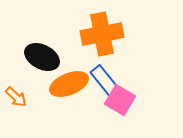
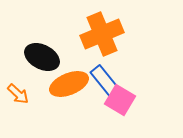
orange cross: rotated 12 degrees counterclockwise
orange arrow: moved 2 px right, 3 px up
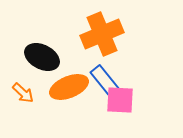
orange ellipse: moved 3 px down
orange arrow: moved 5 px right, 1 px up
pink square: rotated 28 degrees counterclockwise
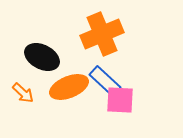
blue rectangle: rotated 8 degrees counterclockwise
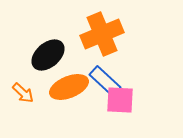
black ellipse: moved 6 px right, 2 px up; rotated 68 degrees counterclockwise
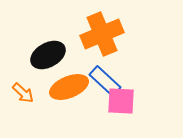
black ellipse: rotated 12 degrees clockwise
pink square: moved 1 px right, 1 px down
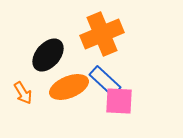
black ellipse: rotated 20 degrees counterclockwise
orange arrow: rotated 15 degrees clockwise
pink square: moved 2 px left
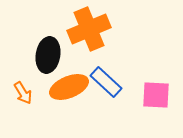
orange cross: moved 13 px left, 5 px up
black ellipse: rotated 32 degrees counterclockwise
blue rectangle: moved 1 px right, 1 px down
pink square: moved 37 px right, 6 px up
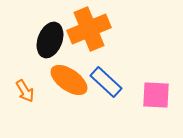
black ellipse: moved 2 px right, 15 px up; rotated 12 degrees clockwise
orange ellipse: moved 7 px up; rotated 57 degrees clockwise
orange arrow: moved 2 px right, 2 px up
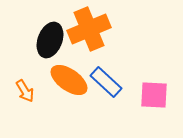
pink square: moved 2 px left
